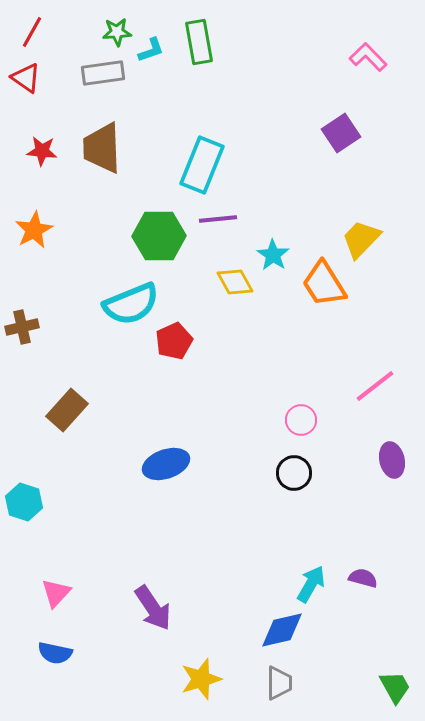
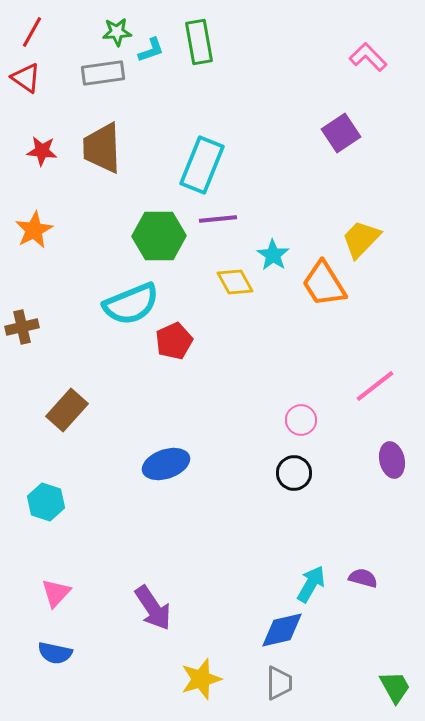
cyan hexagon: moved 22 px right
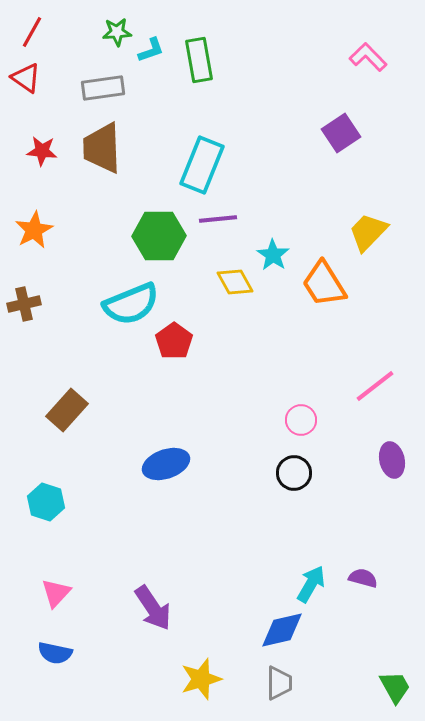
green rectangle: moved 18 px down
gray rectangle: moved 15 px down
yellow trapezoid: moved 7 px right, 7 px up
brown cross: moved 2 px right, 23 px up
red pentagon: rotated 12 degrees counterclockwise
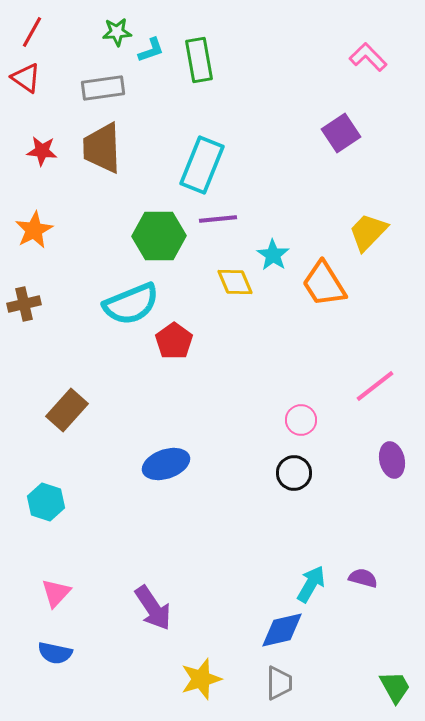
yellow diamond: rotated 6 degrees clockwise
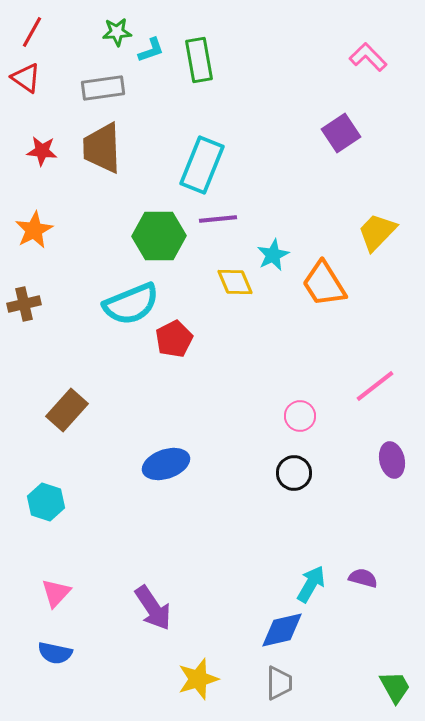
yellow trapezoid: moved 9 px right
cyan star: rotated 12 degrees clockwise
red pentagon: moved 2 px up; rotated 9 degrees clockwise
pink circle: moved 1 px left, 4 px up
yellow star: moved 3 px left
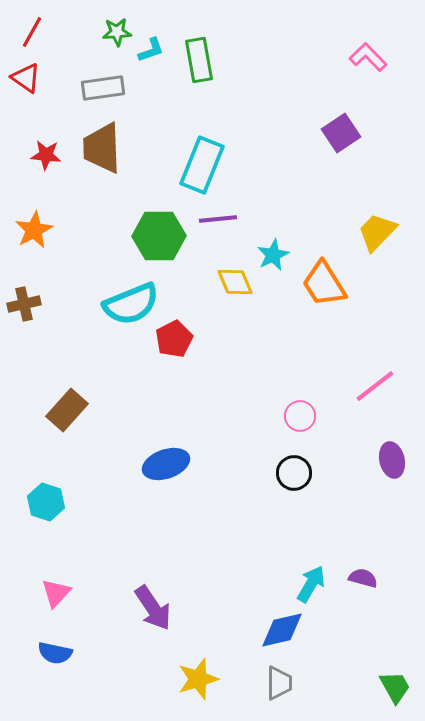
red star: moved 4 px right, 4 px down
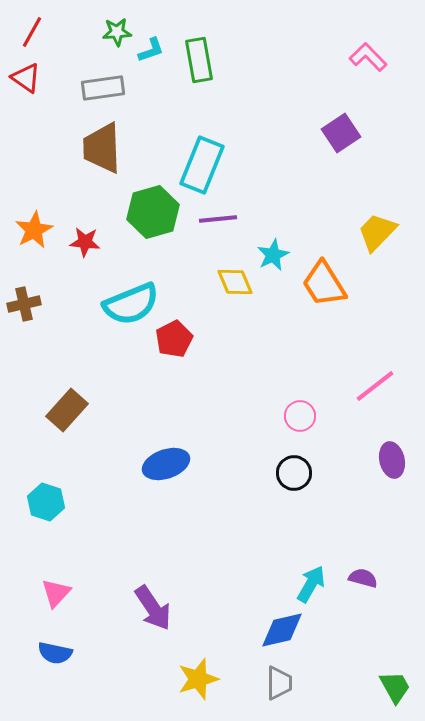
red star: moved 39 px right, 87 px down
green hexagon: moved 6 px left, 24 px up; rotated 15 degrees counterclockwise
